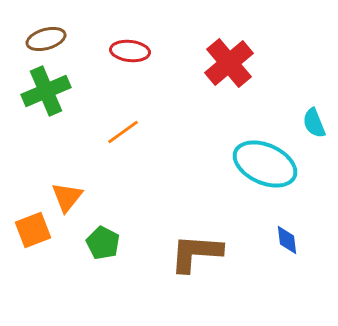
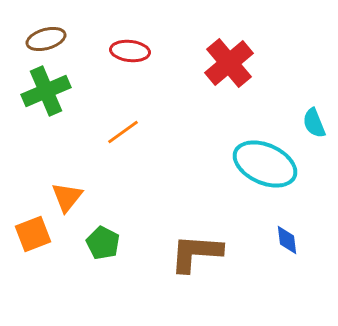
orange square: moved 4 px down
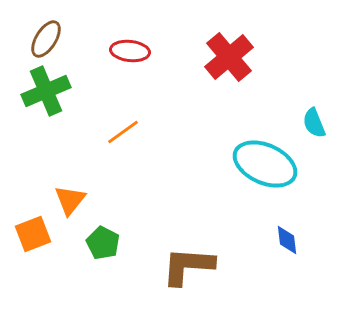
brown ellipse: rotated 42 degrees counterclockwise
red cross: moved 6 px up
orange triangle: moved 3 px right, 3 px down
brown L-shape: moved 8 px left, 13 px down
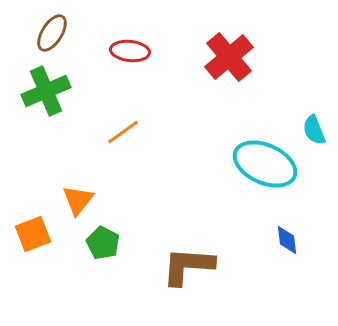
brown ellipse: moved 6 px right, 6 px up
cyan semicircle: moved 7 px down
orange triangle: moved 8 px right
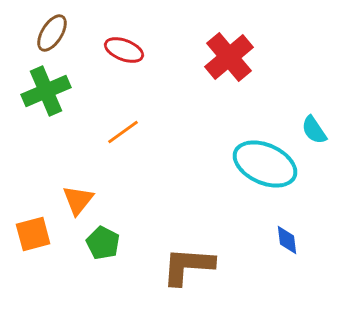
red ellipse: moved 6 px left, 1 px up; rotated 15 degrees clockwise
cyan semicircle: rotated 12 degrees counterclockwise
orange square: rotated 6 degrees clockwise
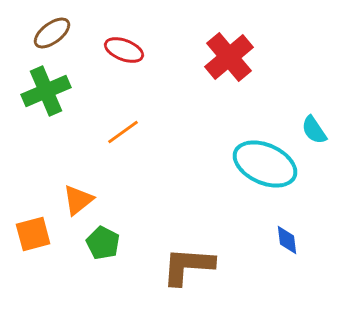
brown ellipse: rotated 21 degrees clockwise
orange triangle: rotated 12 degrees clockwise
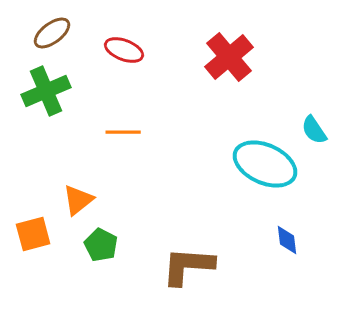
orange line: rotated 36 degrees clockwise
green pentagon: moved 2 px left, 2 px down
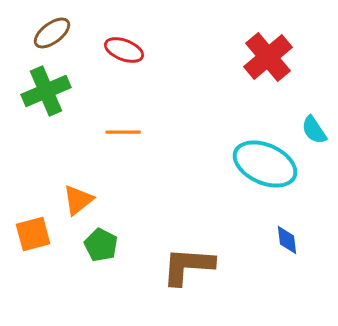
red cross: moved 39 px right
